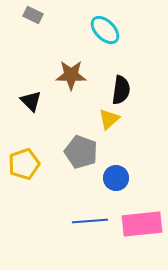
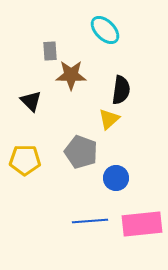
gray rectangle: moved 17 px right, 36 px down; rotated 60 degrees clockwise
yellow pentagon: moved 1 px right, 4 px up; rotated 20 degrees clockwise
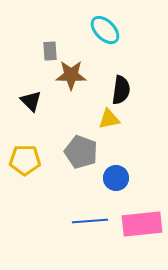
yellow triangle: rotated 30 degrees clockwise
